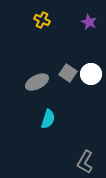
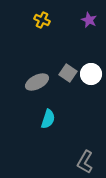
purple star: moved 2 px up
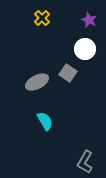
yellow cross: moved 2 px up; rotated 21 degrees clockwise
white circle: moved 6 px left, 25 px up
cyan semicircle: moved 3 px left, 2 px down; rotated 48 degrees counterclockwise
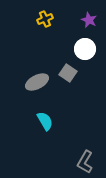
yellow cross: moved 3 px right, 1 px down; rotated 21 degrees clockwise
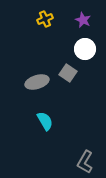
purple star: moved 6 px left
gray ellipse: rotated 10 degrees clockwise
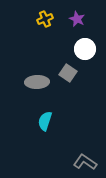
purple star: moved 6 px left, 1 px up
gray ellipse: rotated 15 degrees clockwise
cyan semicircle: rotated 132 degrees counterclockwise
gray L-shape: rotated 95 degrees clockwise
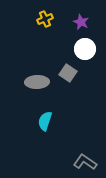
purple star: moved 4 px right, 3 px down
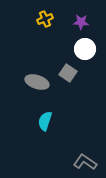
purple star: rotated 21 degrees counterclockwise
gray ellipse: rotated 20 degrees clockwise
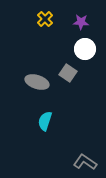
yellow cross: rotated 21 degrees counterclockwise
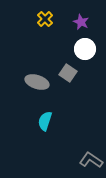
purple star: rotated 21 degrees clockwise
gray L-shape: moved 6 px right, 2 px up
